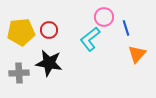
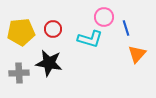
red circle: moved 4 px right, 1 px up
cyan L-shape: rotated 125 degrees counterclockwise
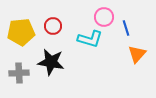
red circle: moved 3 px up
black star: moved 2 px right, 1 px up
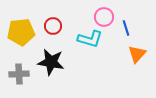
gray cross: moved 1 px down
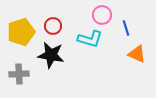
pink circle: moved 2 px left, 2 px up
yellow pentagon: rotated 12 degrees counterclockwise
orange triangle: rotated 48 degrees counterclockwise
black star: moved 7 px up
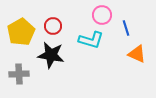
yellow pentagon: rotated 12 degrees counterclockwise
cyan L-shape: moved 1 px right, 1 px down
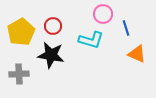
pink circle: moved 1 px right, 1 px up
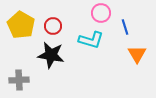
pink circle: moved 2 px left, 1 px up
blue line: moved 1 px left, 1 px up
yellow pentagon: moved 7 px up; rotated 12 degrees counterclockwise
orange triangle: rotated 36 degrees clockwise
gray cross: moved 6 px down
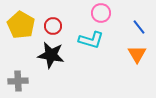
blue line: moved 14 px right; rotated 21 degrees counterclockwise
gray cross: moved 1 px left, 1 px down
